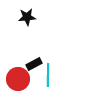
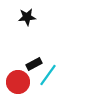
cyan line: rotated 35 degrees clockwise
red circle: moved 3 px down
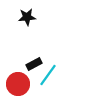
red circle: moved 2 px down
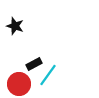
black star: moved 12 px left, 9 px down; rotated 24 degrees clockwise
red circle: moved 1 px right
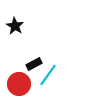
black star: rotated 12 degrees clockwise
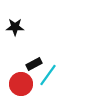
black star: moved 1 px down; rotated 30 degrees counterclockwise
red circle: moved 2 px right
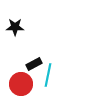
cyan line: rotated 25 degrees counterclockwise
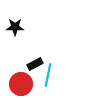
black rectangle: moved 1 px right
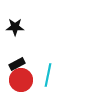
black rectangle: moved 18 px left
red circle: moved 4 px up
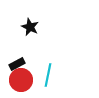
black star: moved 15 px right; rotated 24 degrees clockwise
